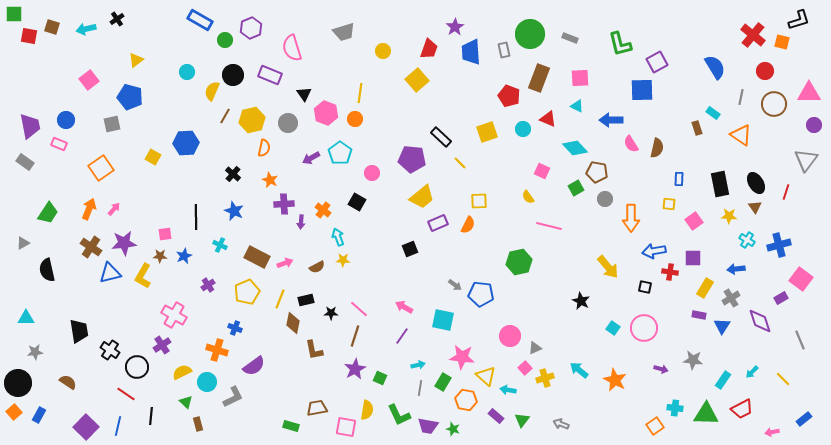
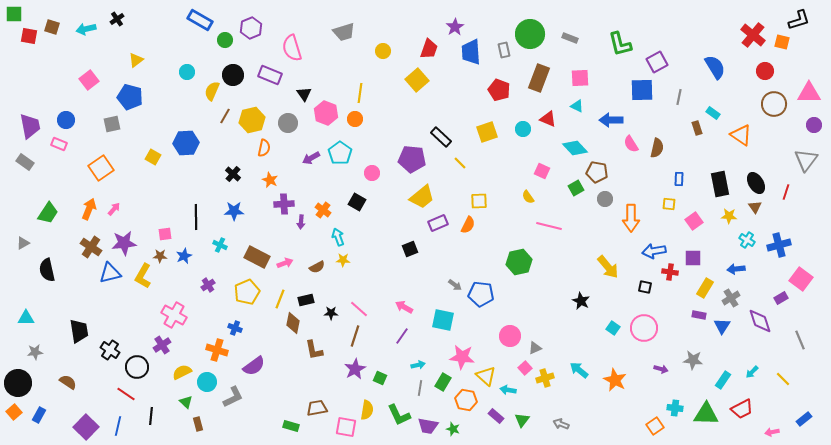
red pentagon at (509, 96): moved 10 px left, 6 px up
gray line at (741, 97): moved 62 px left
blue star at (234, 211): rotated 24 degrees counterclockwise
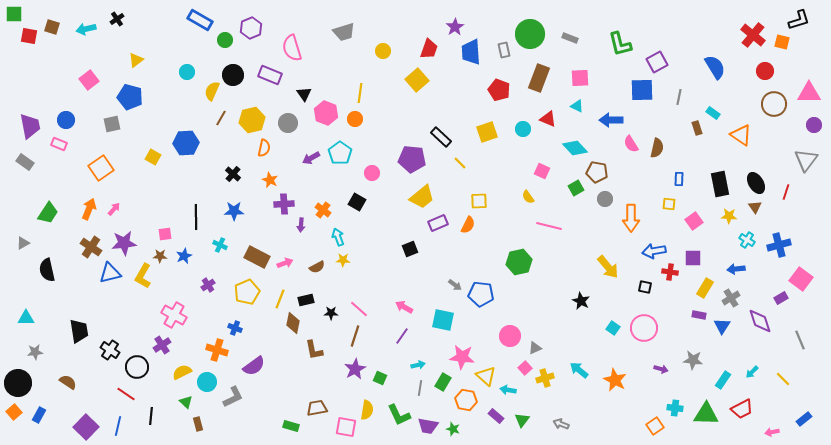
brown line at (225, 116): moved 4 px left, 2 px down
purple arrow at (301, 222): moved 3 px down
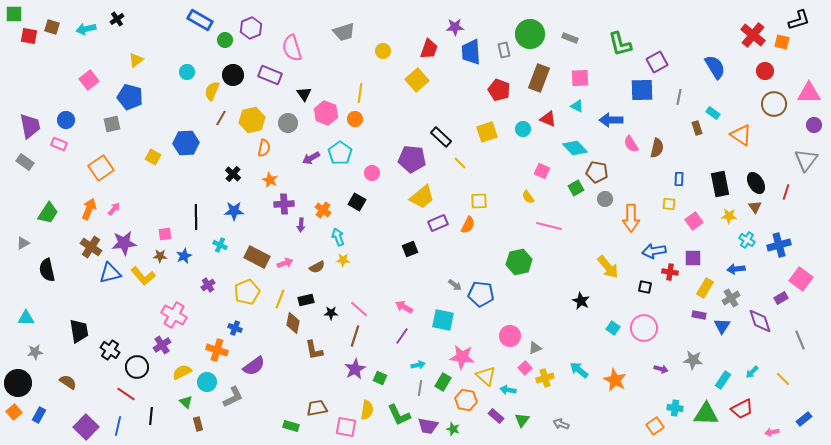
purple star at (455, 27): rotated 30 degrees clockwise
yellow L-shape at (143, 276): rotated 70 degrees counterclockwise
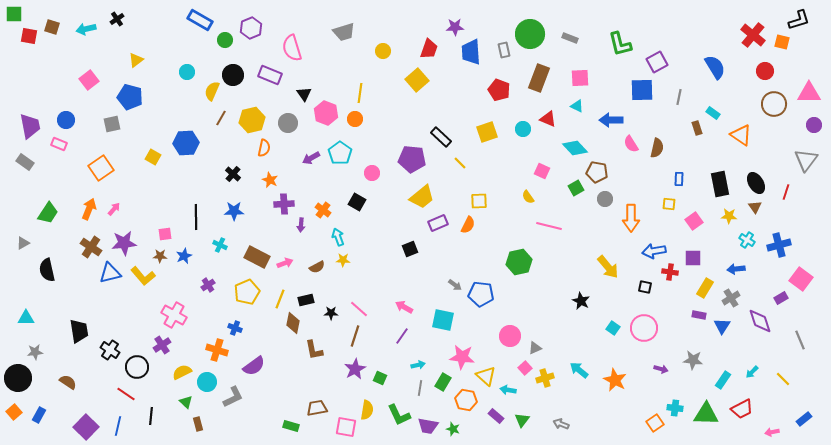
black circle at (18, 383): moved 5 px up
orange square at (655, 426): moved 3 px up
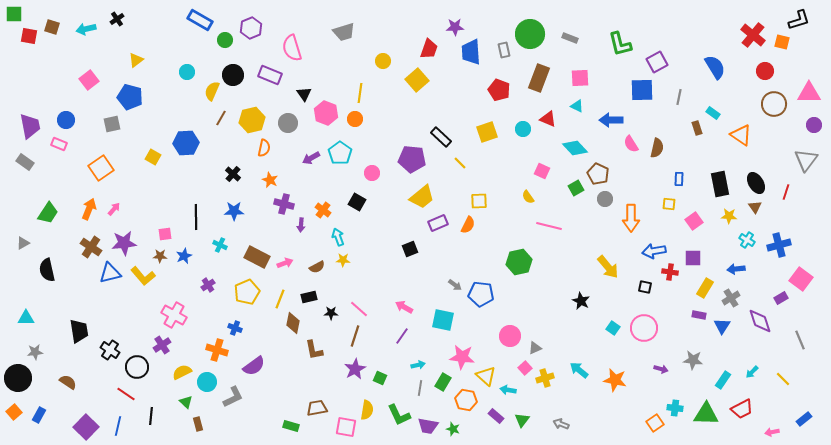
yellow circle at (383, 51): moved 10 px down
brown pentagon at (597, 172): moved 1 px right, 2 px down; rotated 15 degrees clockwise
purple cross at (284, 204): rotated 18 degrees clockwise
black rectangle at (306, 300): moved 3 px right, 3 px up
orange star at (615, 380): rotated 15 degrees counterclockwise
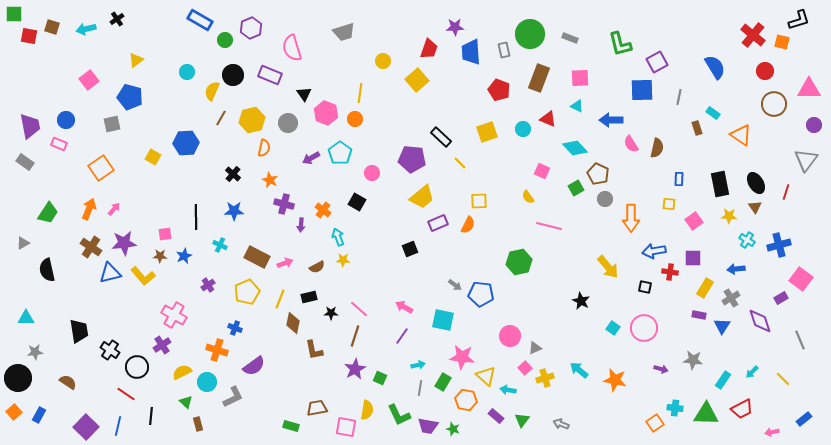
pink triangle at (809, 93): moved 4 px up
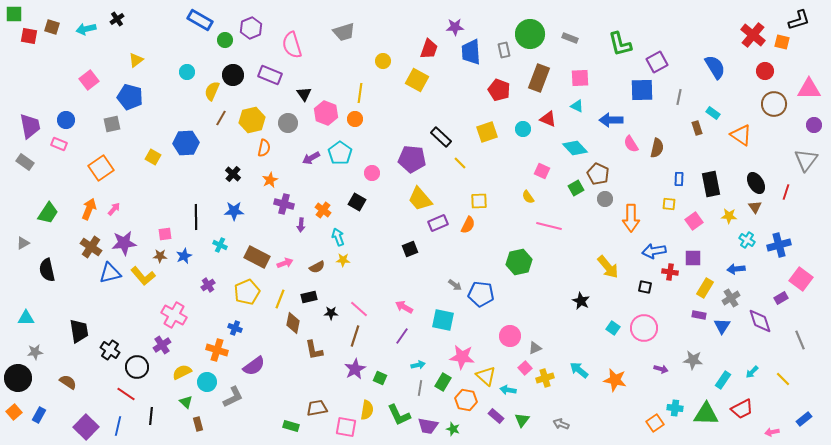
pink semicircle at (292, 48): moved 3 px up
yellow square at (417, 80): rotated 20 degrees counterclockwise
orange star at (270, 180): rotated 21 degrees clockwise
black rectangle at (720, 184): moved 9 px left
yellow trapezoid at (422, 197): moved 2 px left, 2 px down; rotated 88 degrees clockwise
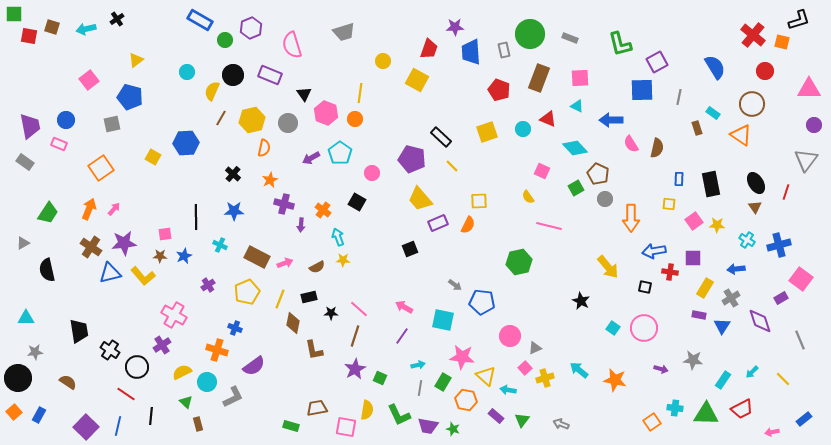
brown circle at (774, 104): moved 22 px left
purple pentagon at (412, 159): rotated 8 degrees clockwise
yellow line at (460, 163): moved 8 px left, 3 px down
yellow star at (729, 216): moved 12 px left, 9 px down
blue pentagon at (481, 294): moved 1 px right, 8 px down
orange square at (655, 423): moved 3 px left, 1 px up
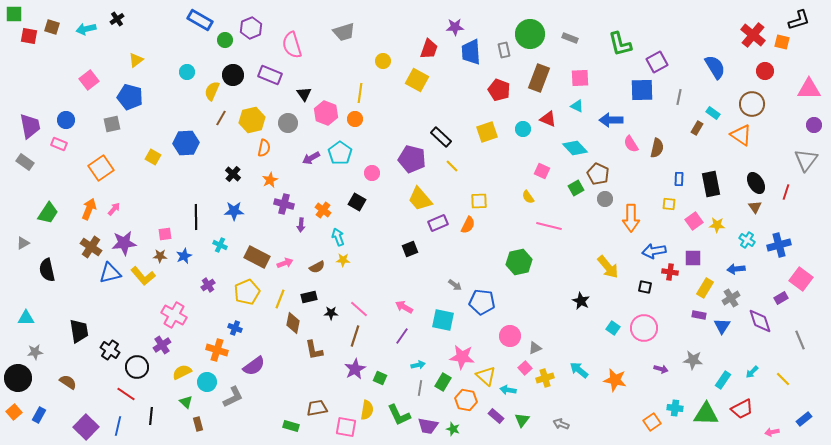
brown rectangle at (697, 128): rotated 48 degrees clockwise
